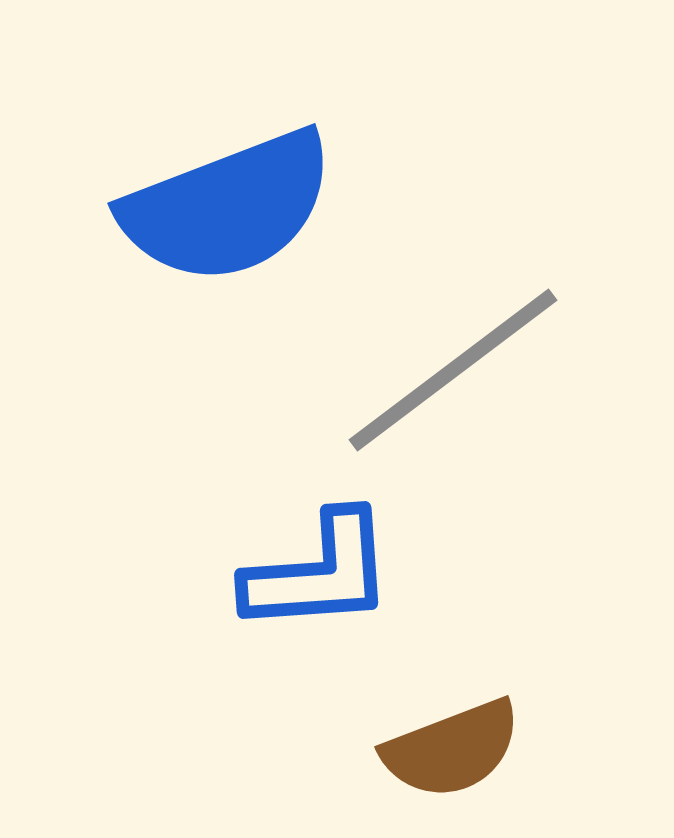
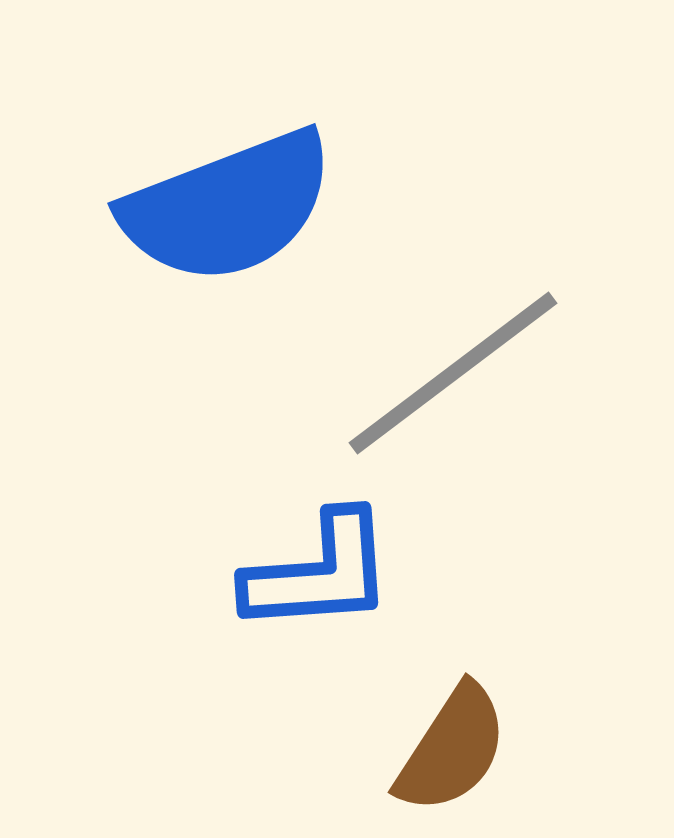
gray line: moved 3 px down
brown semicircle: rotated 36 degrees counterclockwise
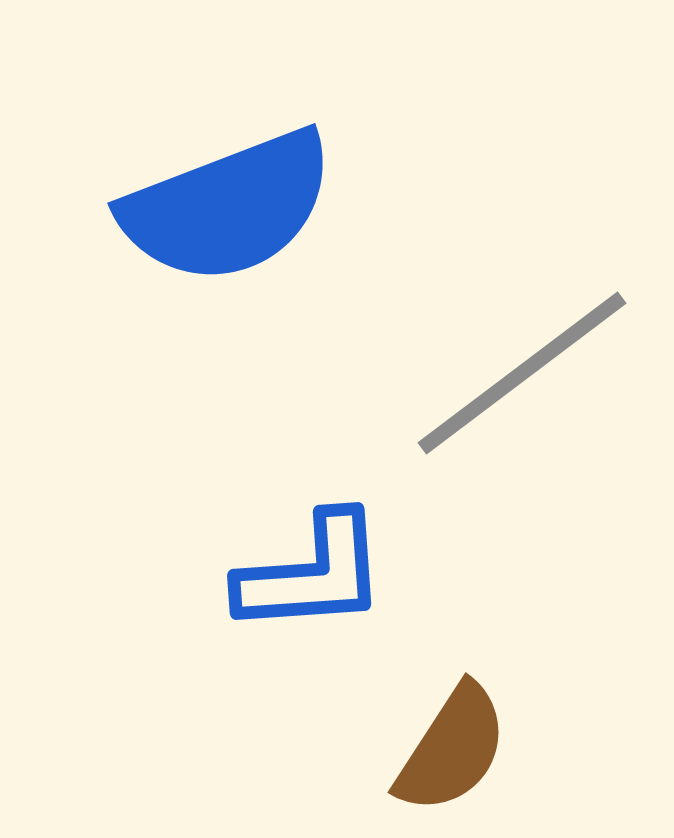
gray line: moved 69 px right
blue L-shape: moved 7 px left, 1 px down
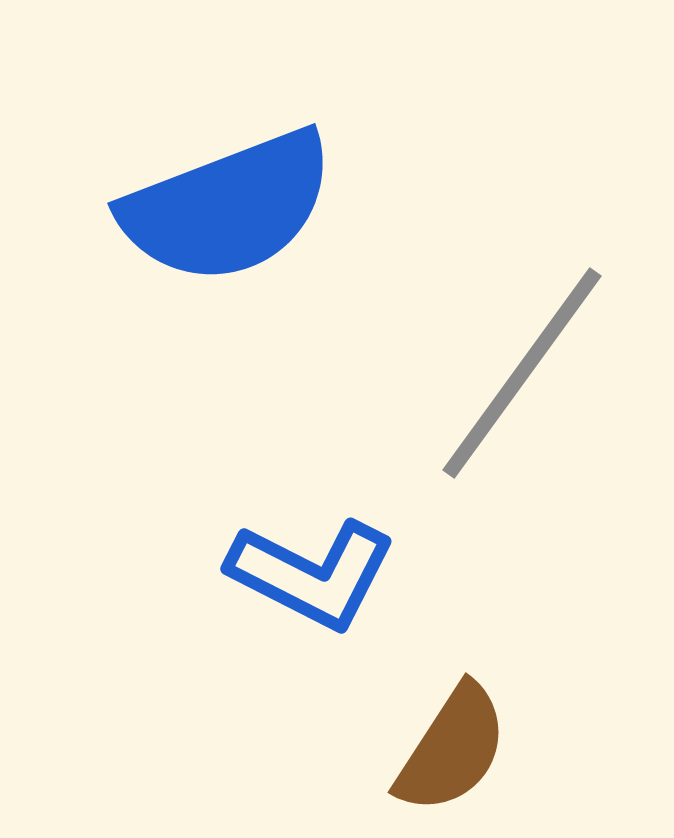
gray line: rotated 17 degrees counterclockwise
blue L-shape: rotated 31 degrees clockwise
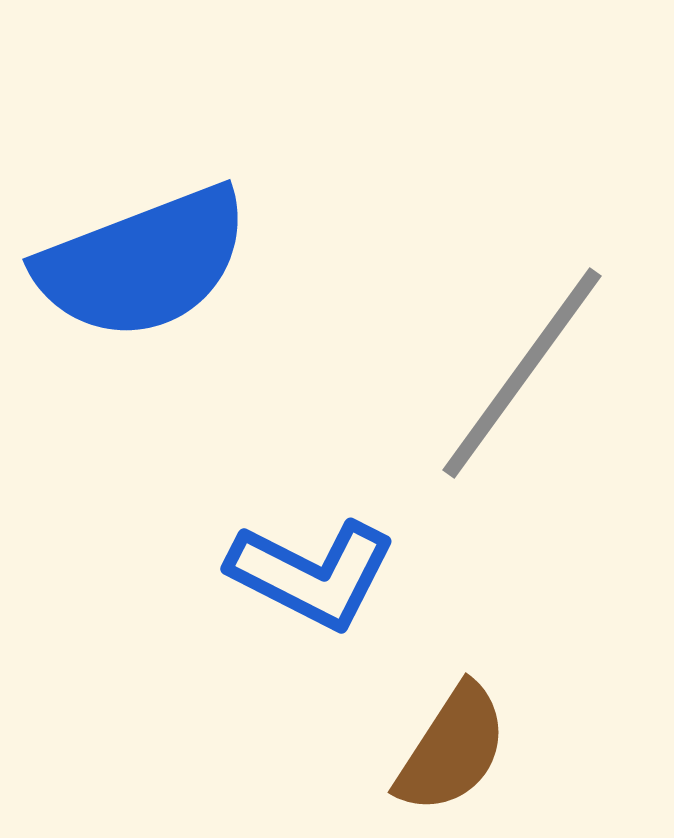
blue semicircle: moved 85 px left, 56 px down
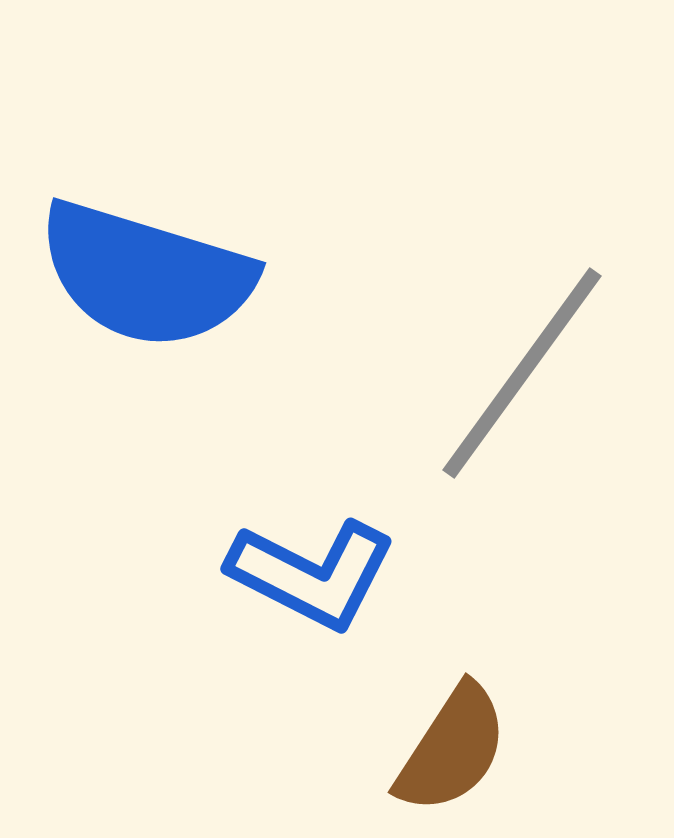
blue semicircle: moved 3 px right, 12 px down; rotated 38 degrees clockwise
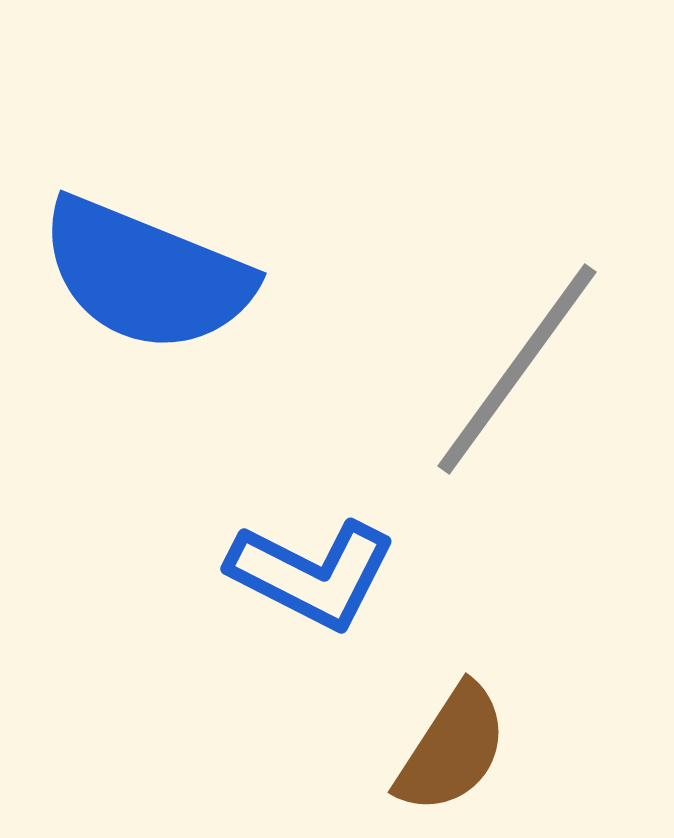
blue semicircle: rotated 5 degrees clockwise
gray line: moved 5 px left, 4 px up
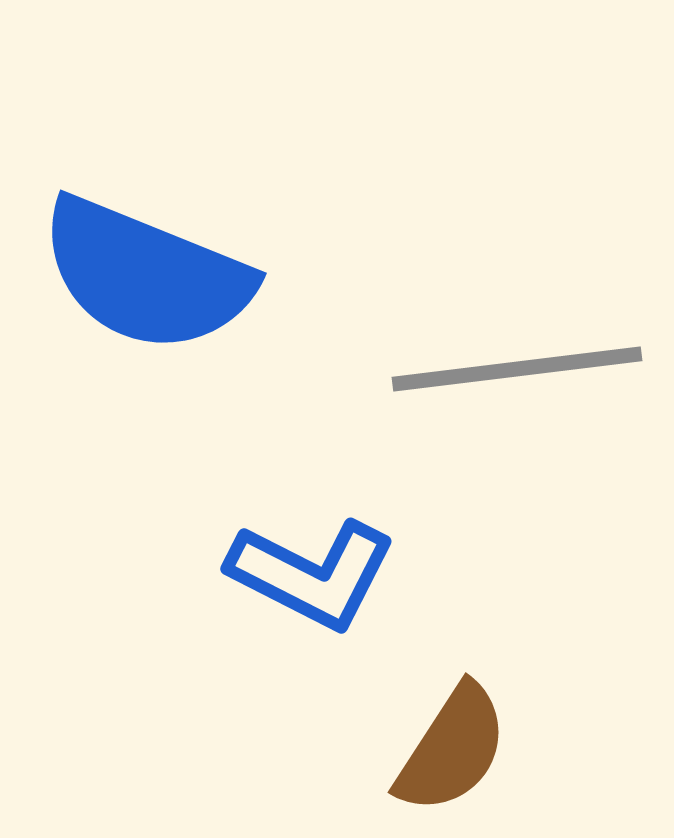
gray line: rotated 47 degrees clockwise
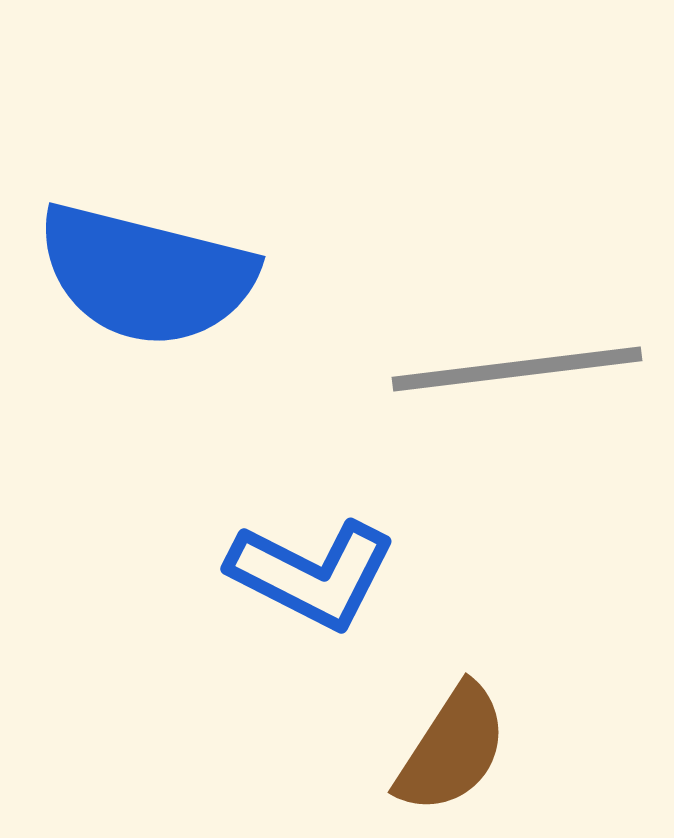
blue semicircle: rotated 8 degrees counterclockwise
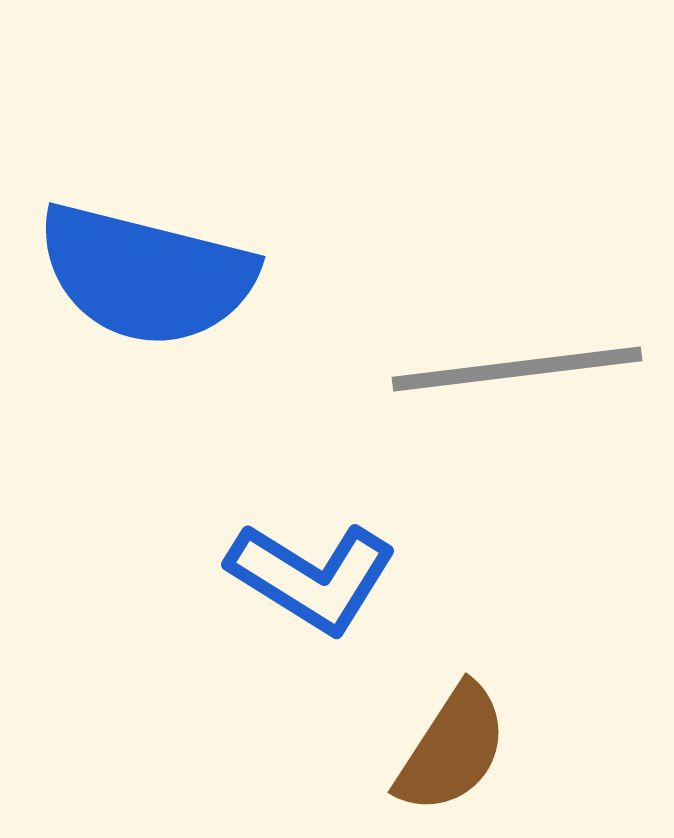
blue L-shape: moved 3 px down; rotated 5 degrees clockwise
